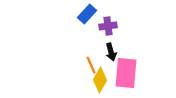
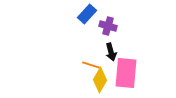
purple cross: rotated 24 degrees clockwise
orange line: rotated 48 degrees counterclockwise
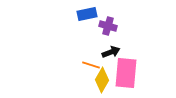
blue rectangle: rotated 36 degrees clockwise
black arrow: rotated 96 degrees counterclockwise
yellow diamond: moved 2 px right
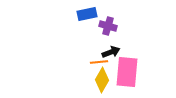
orange line: moved 8 px right, 3 px up; rotated 24 degrees counterclockwise
pink rectangle: moved 1 px right, 1 px up
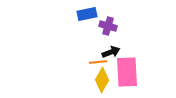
orange line: moved 1 px left
pink rectangle: rotated 8 degrees counterclockwise
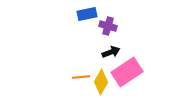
orange line: moved 17 px left, 15 px down
pink rectangle: rotated 60 degrees clockwise
yellow diamond: moved 1 px left, 2 px down
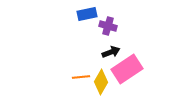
pink rectangle: moved 3 px up
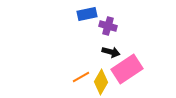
black arrow: rotated 36 degrees clockwise
orange line: rotated 24 degrees counterclockwise
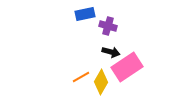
blue rectangle: moved 2 px left
pink rectangle: moved 2 px up
